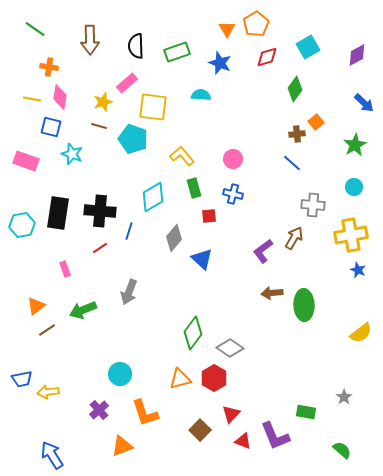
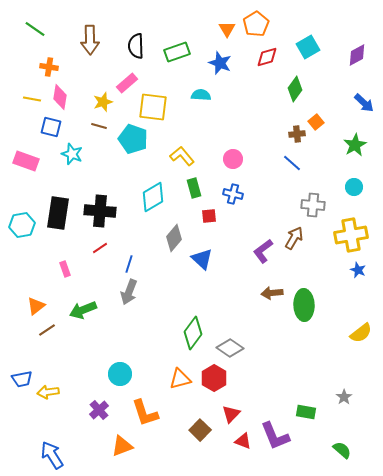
blue line at (129, 231): moved 33 px down
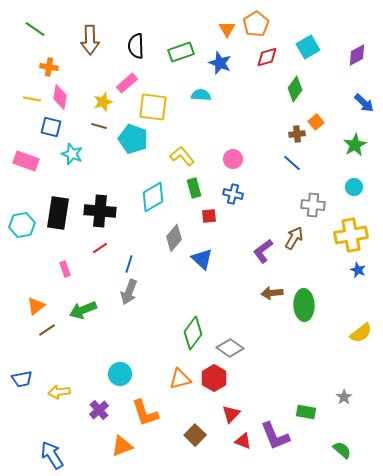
green rectangle at (177, 52): moved 4 px right
yellow arrow at (48, 392): moved 11 px right
brown square at (200, 430): moved 5 px left, 5 px down
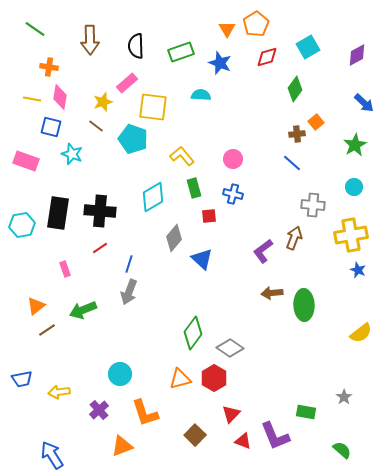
brown line at (99, 126): moved 3 px left; rotated 21 degrees clockwise
brown arrow at (294, 238): rotated 10 degrees counterclockwise
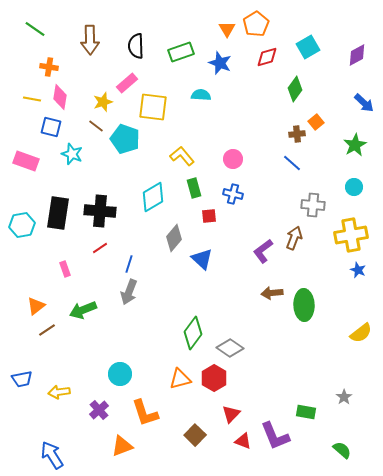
cyan pentagon at (133, 139): moved 8 px left
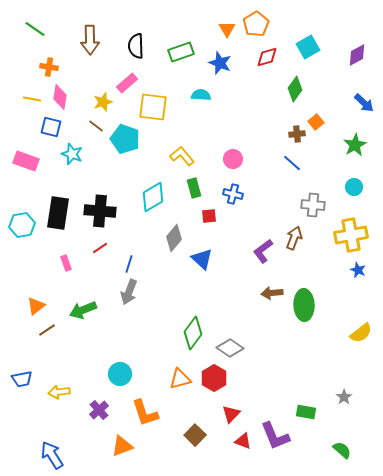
pink rectangle at (65, 269): moved 1 px right, 6 px up
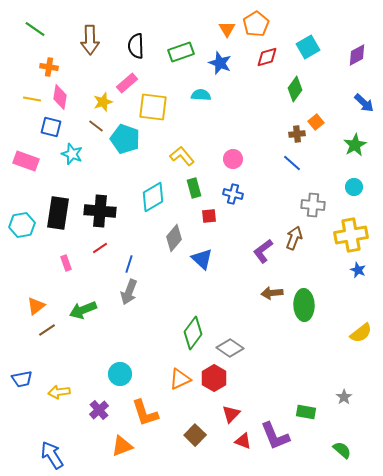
orange triangle at (180, 379): rotated 10 degrees counterclockwise
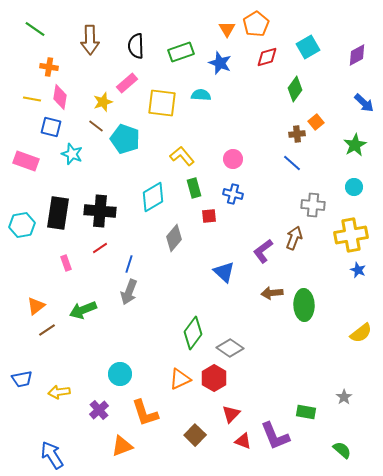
yellow square at (153, 107): moved 9 px right, 4 px up
blue triangle at (202, 259): moved 22 px right, 13 px down
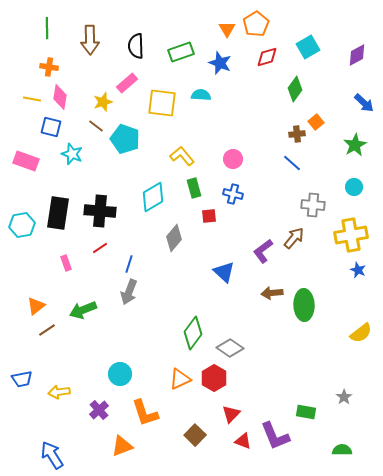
green line at (35, 29): moved 12 px right, 1 px up; rotated 55 degrees clockwise
brown arrow at (294, 238): rotated 20 degrees clockwise
green semicircle at (342, 450): rotated 42 degrees counterclockwise
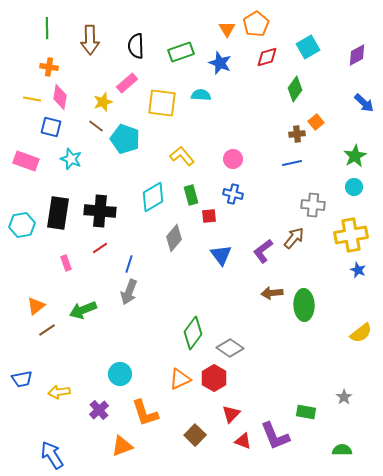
green star at (355, 145): moved 11 px down
cyan star at (72, 154): moved 1 px left, 5 px down
blue line at (292, 163): rotated 54 degrees counterclockwise
green rectangle at (194, 188): moved 3 px left, 7 px down
blue triangle at (224, 272): moved 3 px left, 17 px up; rotated 10 degrees clockwise
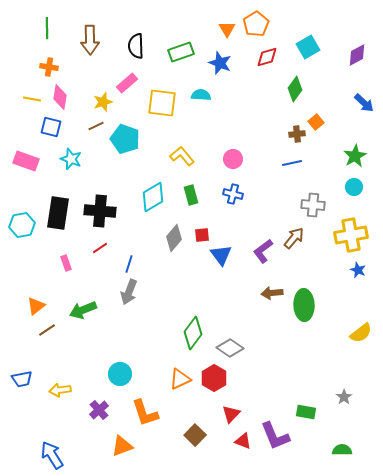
brown line at (96, 126): rotated 63 degrees counterclockwise
red square at (209, 216): moved 7 px left, 19 px down
yellow arrow at (59, 392): moved 1 px right, 2 px up
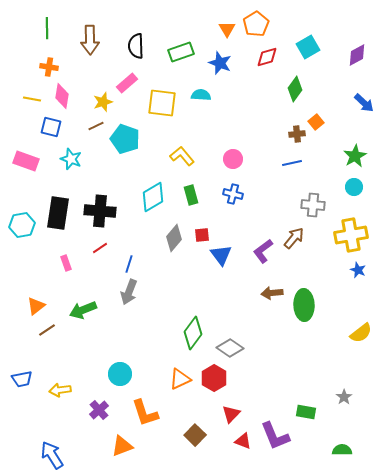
pink diamond at (60, 97): moved 2 px right, 1 px up
